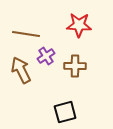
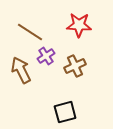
brown line: moved 4 px right, 2 px up; rotated 24 degrees clockwise
brown cross: rotated 25 degrees counterclockwise
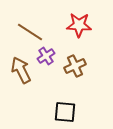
black square: rotated 20 degrees clockwise
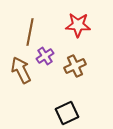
red star: moved 1 px left
brown line: rotated 68 degrees clockwise
purple cross: moved 1 px left
black square: moved 2 px right, 1 px down; rotated 30 degrees counterclockwise
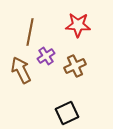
purple cross: moved 1 px right
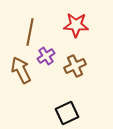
red star: moved 2 px left
